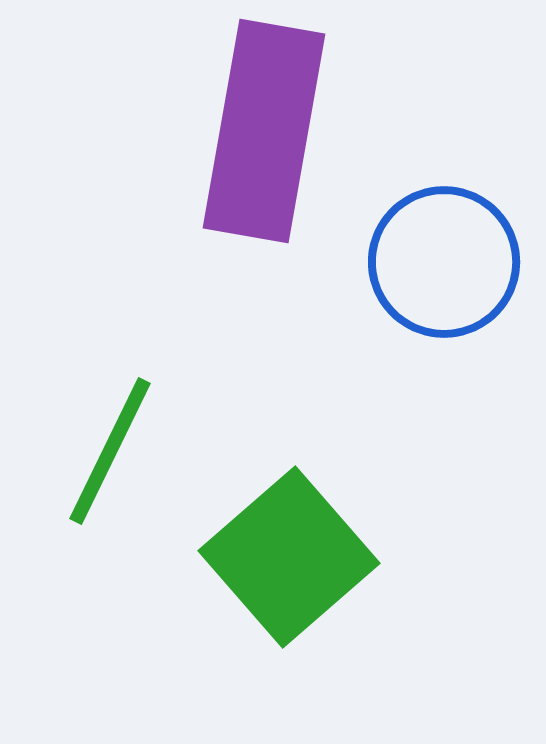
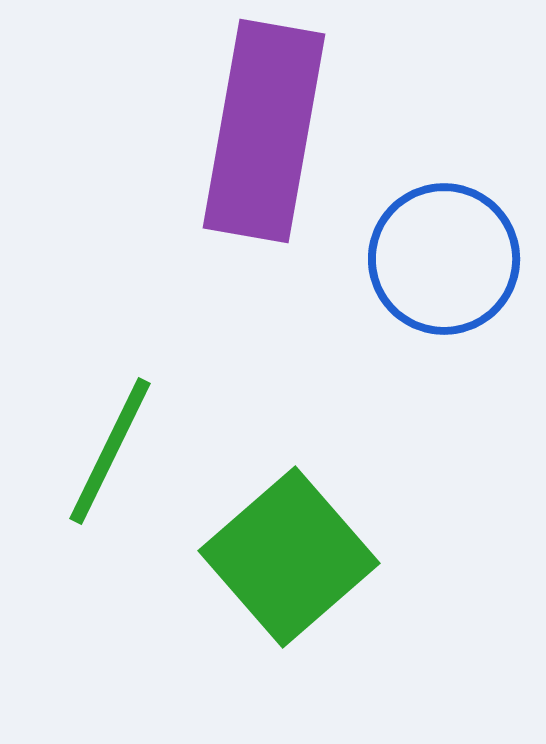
blue circle: moved 3 px up
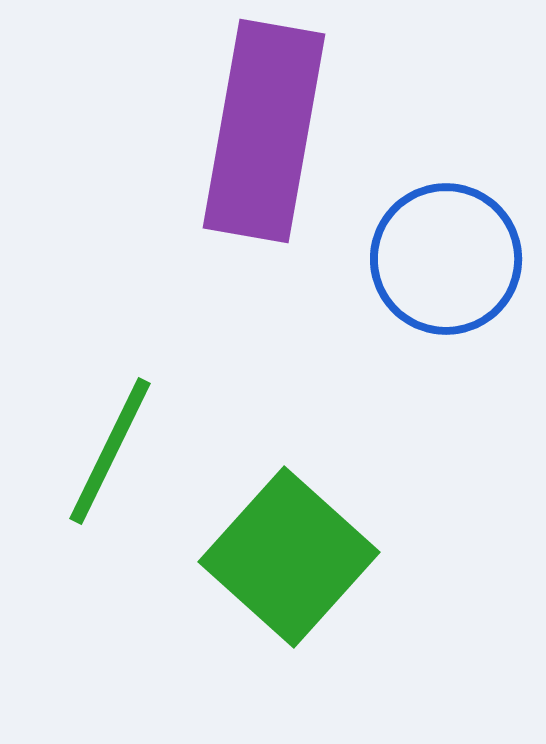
blue circle: moved 2 px right
green square: rotated 7 degrees counterclockwise
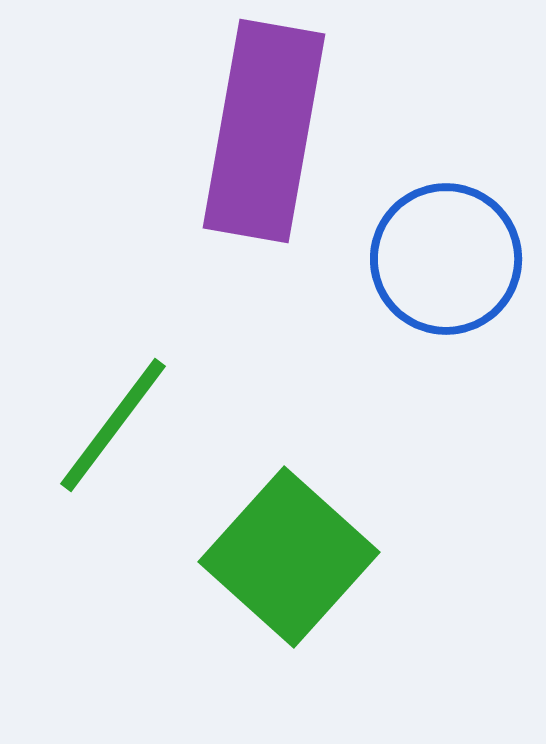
green line: moved 3 px right, 26 px up; rotated 11 degrees clockwise
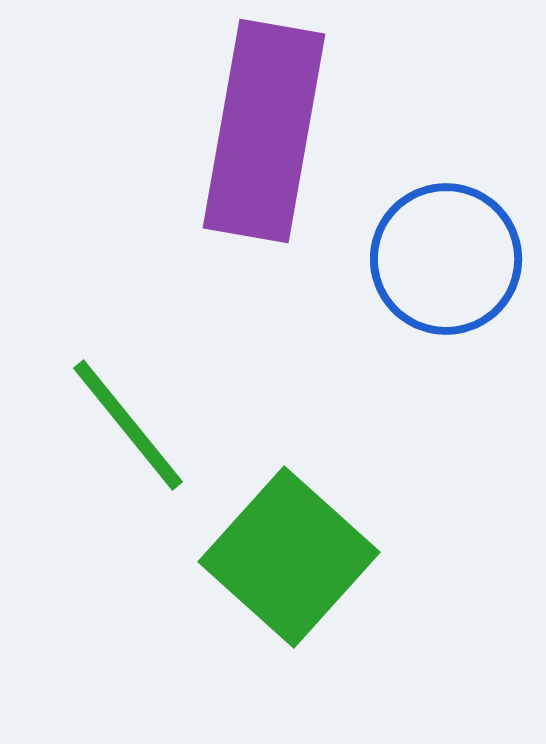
green line: moved 15 px right; rotated 76 degrees counterclockwise
